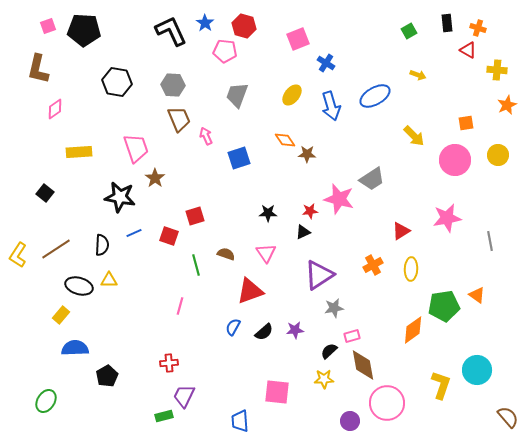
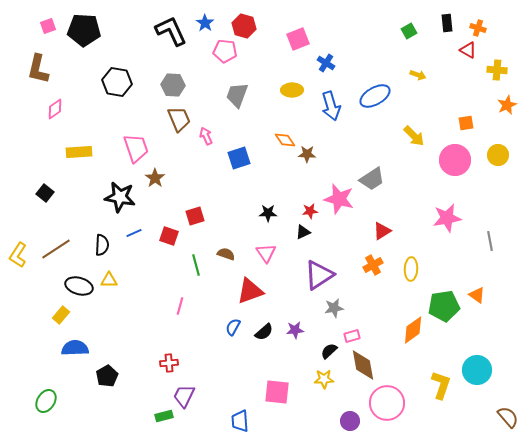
yellow ellipse at (292, 95): moved 5 px up; rotated 50 degrees clockwise
red triangle at (401, 231): moved 19 px left
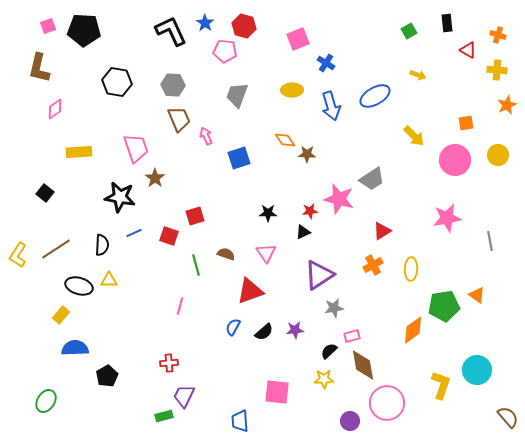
orange cross at (478, 28): moved 20 px right, 7 px down
brown L-shape at (38, 69): moved 1 px right, 1 px up
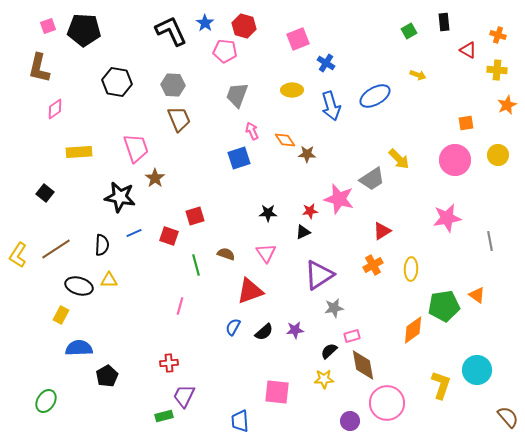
black rectangle at (447, 23): moved 3 px left, 1 px up
pink arrow at (206, 136): moved 46 px right, 5 px up
yellow arrow at (414, 136): moved 15 px left, 23 px down
yellow rectangle at (61, 315): rotated 12 degrees counterclockwise
blue semicircle at (75, 348): moved 4 px right
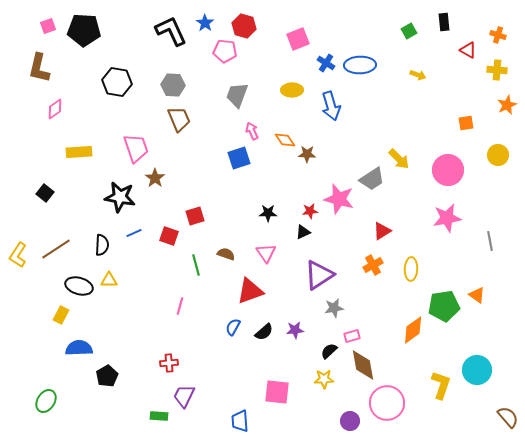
blue ellipse at (375, 96): moved 15 px left, 31 px up; rotated 28 degrees clockwise
pink circle at (455, 160): moved 7 px left, 10 px down
green rectangle at (164, 416): moved 5 px left; rotated 18 degrees clockwise
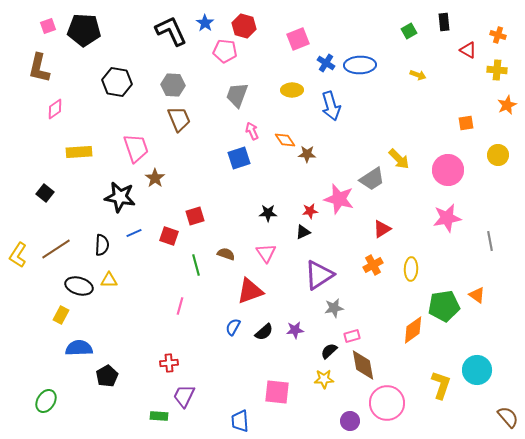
red triangle at (382, 231): moved 2 px up
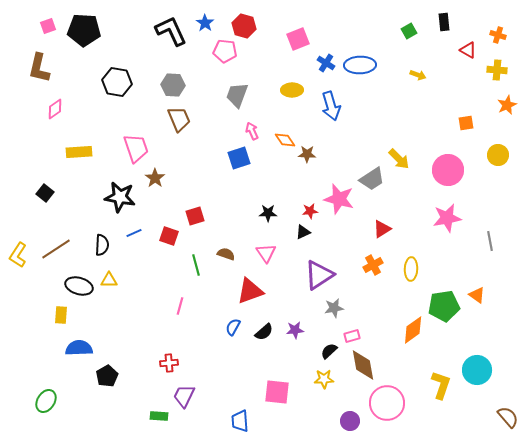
yellow rectangle at (61, 315): rotated 24 degrees counterclockwise
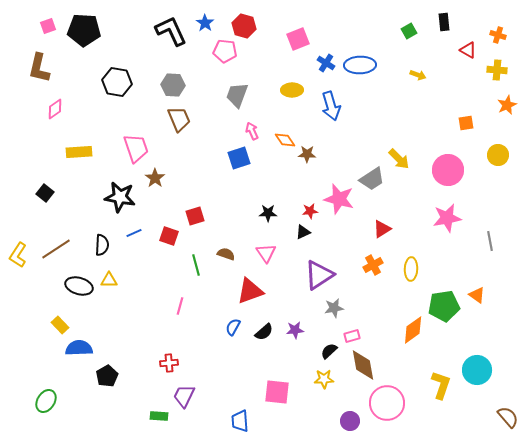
yellow rectangle at (61, 315): moved 1 px left, 10 px down; rotated 48 degrees counterclockwise
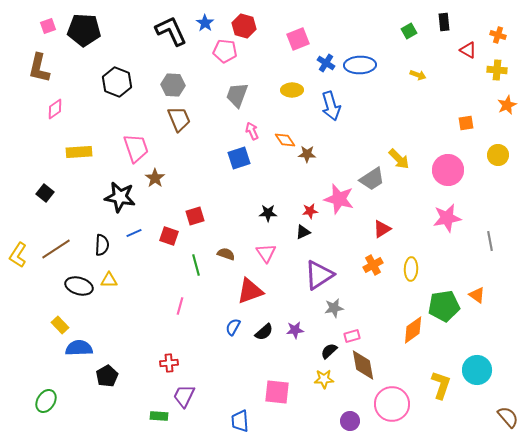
black hexagon at (117, 82): rotated 12 degrees clockwise
pink circle at (387, 403): moved 5 px right, 1 px down
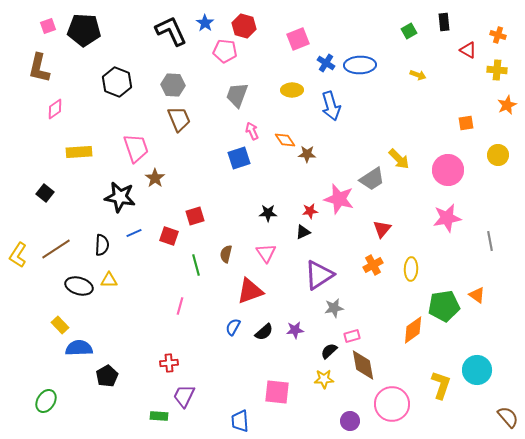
red triangle at (382, 229): rotated 18 degrees counterclockwise
brown semicircle at (226, 254): rotated 96 degrees counterclockwise
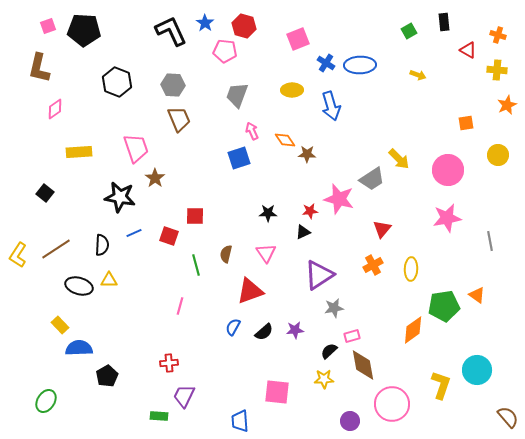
red square at (195, 216): rotated 18 degrees clockwise
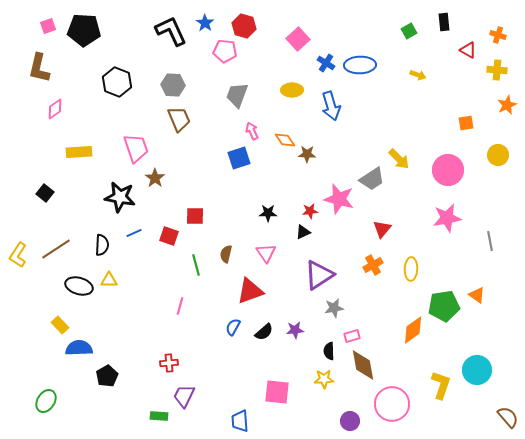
pink square at (298, 39): rotated 20 degrees counterclockwise
black semicircle at (329, 351): rotated 48 degrees counterclockwise
